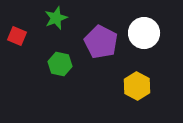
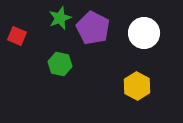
green star: moved 4 px right
purple pentagon: moved 8 px left, 14 px up
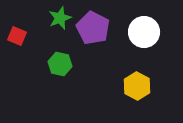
white circle: moved 1 px up
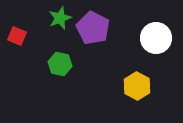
white circle: moved 12 px right, 6 px down
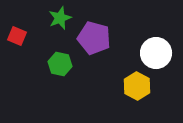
purple pentagon: moved 1 px right, 10 px down; rotated 12 degrees counterclockwise
white circle: moved 15 px down
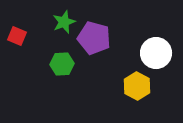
green star: moved 4 px right, 4 px down
green hexagon: moved 2 px right; rotated 15 degrees counterclockwise
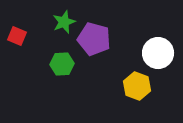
purple pentagon: moved 1 px down
white circle: moved 2 px right
yellow hexagon: rotated 8 degrees counterclockwise
